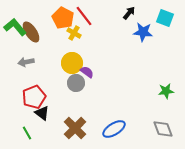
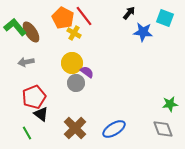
green star: moved 4 px right, 13 px down
black triangle: moved 1 px left, 1 px down
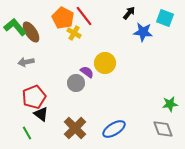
yellow circle: moved 33 px right
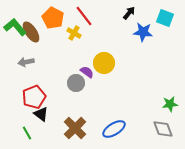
orange pentagon: moved 10 px left
yellow circle: moved 1 px left
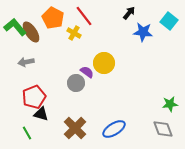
cyan square: moved 4 px right, 3 px down; rotated 18 degrees clockwise
black triangle: rotated 21 degrees counterclockwise
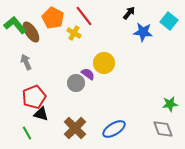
green L-shape: moved 2 px up
gray arrow: rotated 77 degrees clockwise
purple semicircle: moved 1 px right, 2 px down
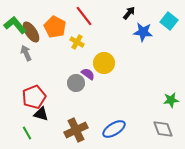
orange pentagon: moved 2 px right, 9 px down
yellow cross: moved 3 px right, 9 px down
gray arrow: moved 9 px up
green star: moved 1 px right, 4 px up
brown cross: moved 1 px right, 2 px down; rotated 20 degrees clockwise
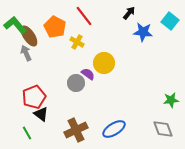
cyan square: moved 1 px right
brown ellipse: moved 2 px left, 4 px down
black triangle: rotated 21 degrees clockwise
